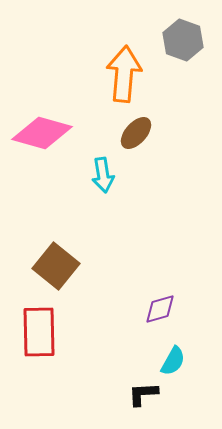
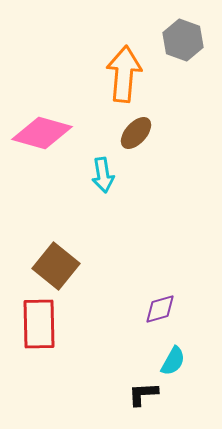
red rectangle: moved 8 px up
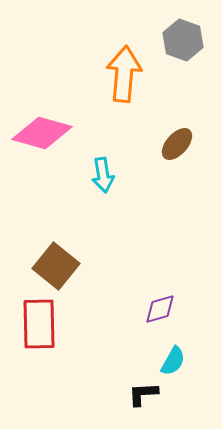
brown ellipse: moved 41 px right, 11 px down
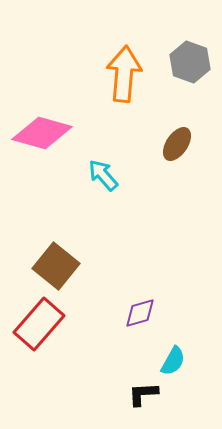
gray hexagon: moved 7 px right, 22 px down
brown ellipse: rotated 8 degrees counterclockwise
cyan arrow: rotated 148 degrees clockwise
purple diamond: moved 20 px left, 4 px down
red rectangle: rotated 42 degrees clockwise
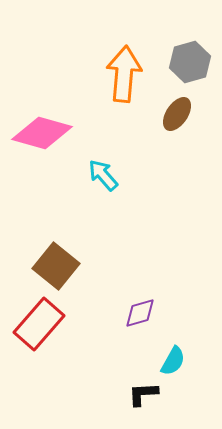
gray hexagon: rotated 24 degrees clockwise
brown ellipse: moved 30 px up
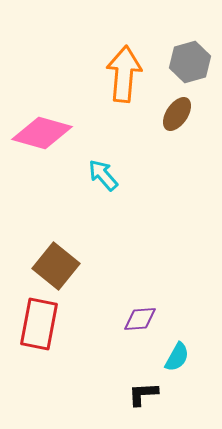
purple diamond: moved 6 px down; rotated 12 degrees clockwise
red rectangle: rotated 30 degrees counterclockwise
cyan semicircle: moved 4 px right, 4 px up
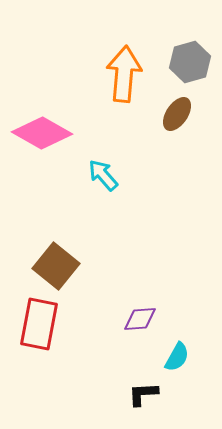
pink diamond: rotated 14 degrees clockwise
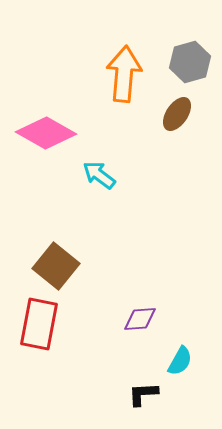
pink diamond: moved 4 px right
cyan arrow: moved 4 px left; rotated 12 degrees counterclockwise
cyan semicircle: moved 3 px right, 4 px down
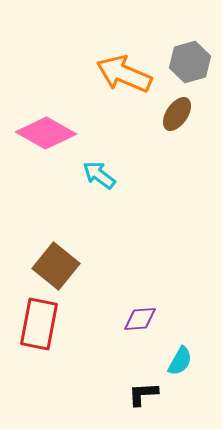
orange arrow: rotated 72 degrees counterclockwise
